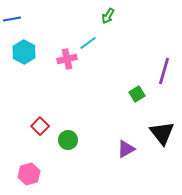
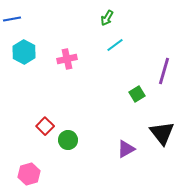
green arrow: moved 1 px left, 2 px down
cyan line: moved 27 px right, 2 px down
red square: moved 5 px right
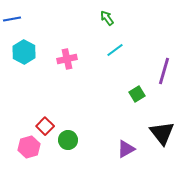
green arrow: rotated 112 degrees clockwise
cyan line: moved 5 px down
pink hexagon: moved 27 px up
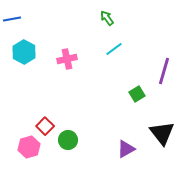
cyan line: moved 1 px left, 1 px up
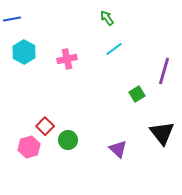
purple triangle: moved 8 px left; rotated 48 degrees counterclockwise
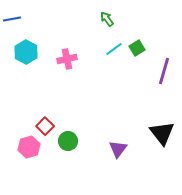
green arrow: moved 1 px down
cyan hexagon: moved 2 px right
green square: moved 46 px up
green circle: moved 1 px down
purple triangle: rotated 24 degrees clockwise
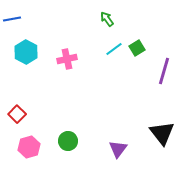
red square: moved 28 px left, 12 px up
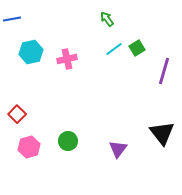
cyan hexagon: moved 5 px right; rotated 20 degrees clockwise
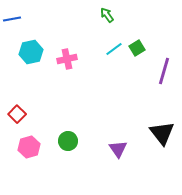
green arrow: moved 4 px up
purple triangle: rotated 12 degrees counterclockwise
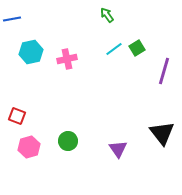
red square: moved 2 px down; rotated 24 degrees counterclockwise
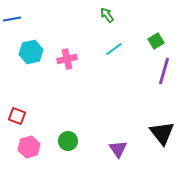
green square: moved 19 px right, 7 px up
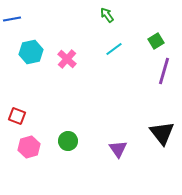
pink cross: rotated 36 degrees counterclockwise
